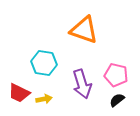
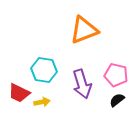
orange triangle: rotated 40 degrees counterclockwise
cyan hexagon: moved 7 px down
yellow arrow: moved 2 px left, 3 px down
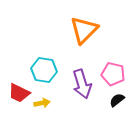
orange triangle: rotated 24 degrees counterclockwise
pink pentagon: moved 3 px left, 1 px up
yellow arrow: moved 1 px down
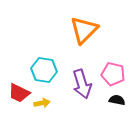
black semicircle: rotated 49 degrees clockwise
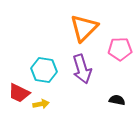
orange triangle: moved 2 px up
pink pentagon: moved 7 px right, 25 px up; rotated 15 degrees counterclockwise
purple arrow: moved 15 px up
yellow arrow: moved 1 px left, 1 px down
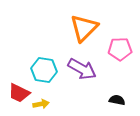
purple arrow: rotated 44 degrees counterclockwise
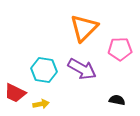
red trapezoid: moved 4 px left
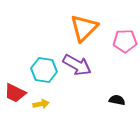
pink pentagon: moved 5 px right, 8 px up
purple arrow: moved 5 px left, 4 px up
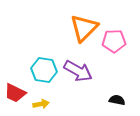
pink pentagon: moved 11 px left
purple arrow: moved 1 px right, 6 px down
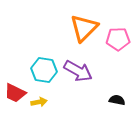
pink pentagon: moved 4 px right, 2 px up
yellow arrow: moved 2 px left, 2 px up
